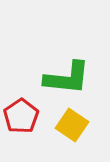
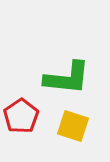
yellow square: moved 1 px right, 1 px down; rotated 16 degrees counterclockwise
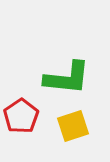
yellow square: rotated 36 degrees counterclockwise
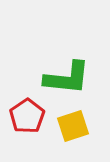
red pentagon: moved 6 px right
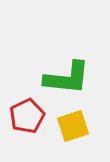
red pentagon: rotated 8 degrees clockwise
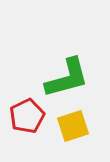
green L-shape: rotated 21 degrees counterclockwise
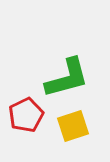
red pentagon: moved 1 px left, 1 px up
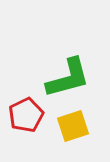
green L-shape: moved 1 px right
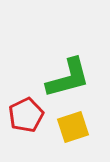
yellow square: moved 1 px down
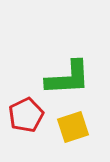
green L-shape: rotated 12 degrees clockwise
